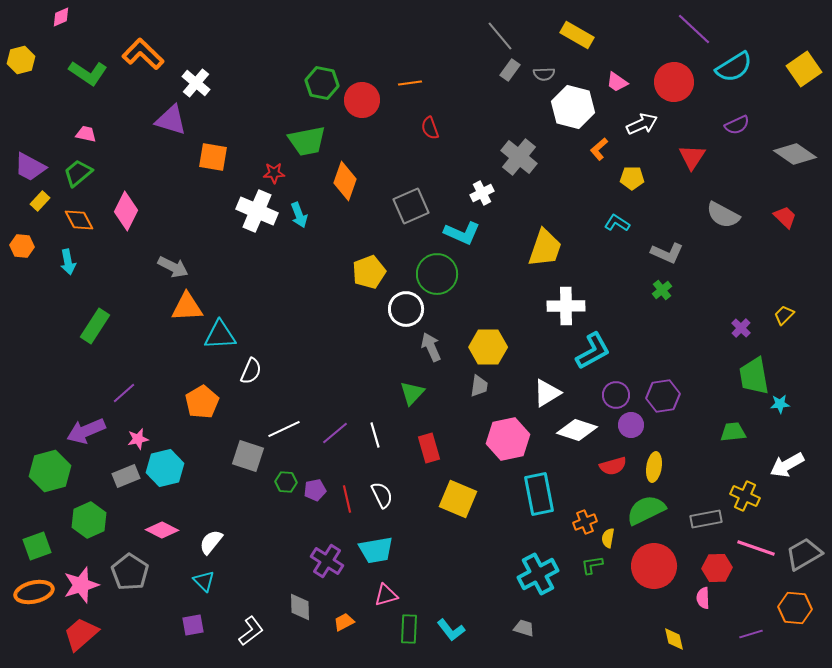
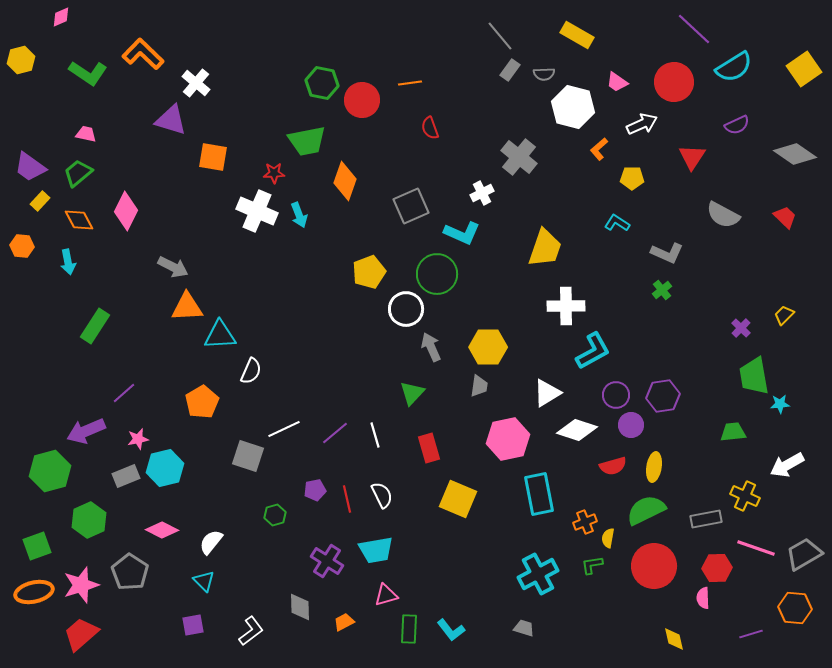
purple trapezoid at (30, 167): rotated 8 degrees clockwise
green hexagon at (286, 482): moved 11 px left, 33 px down; rotated 20 degrees counterclockwise
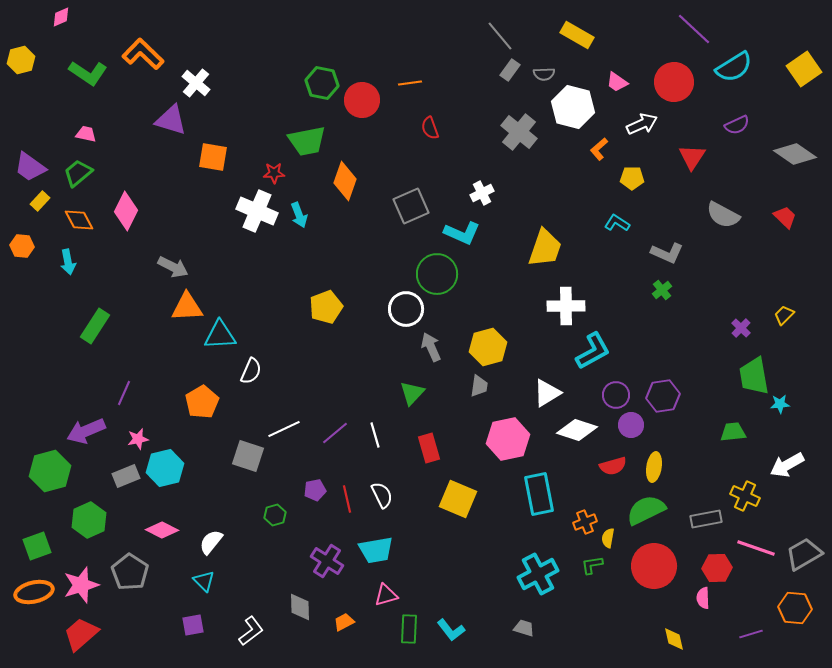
gray cross at (519, 157): moved 25 px up
yellow pentagon at (369, 272): moved 43 px left, 35 px down
yellow hexagon at (488, 347): rotated 15 degrees counterclockwise
purple line at (124, 393): rotated 25 degrees counterclockwise
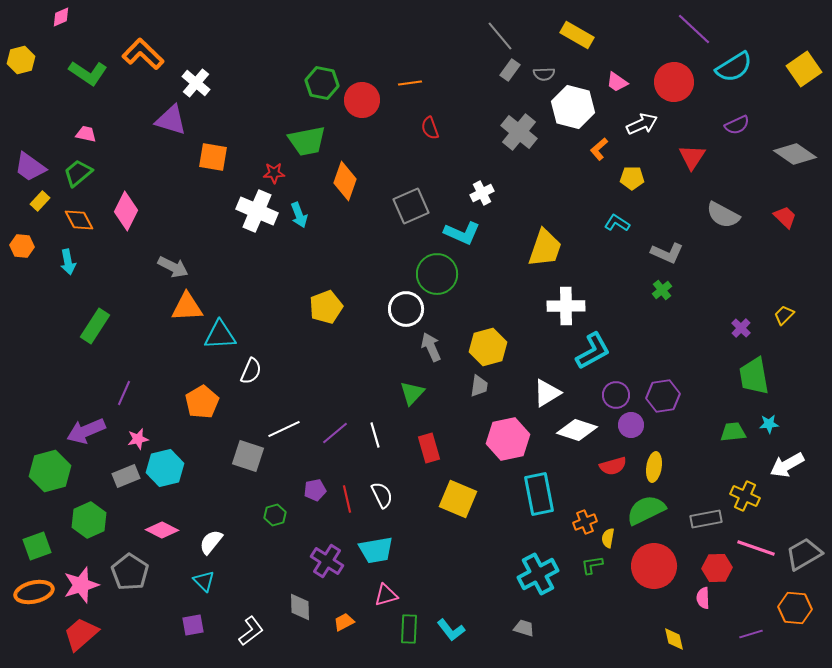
cyan star at (780, 404): moved 11 px left, 20 px down
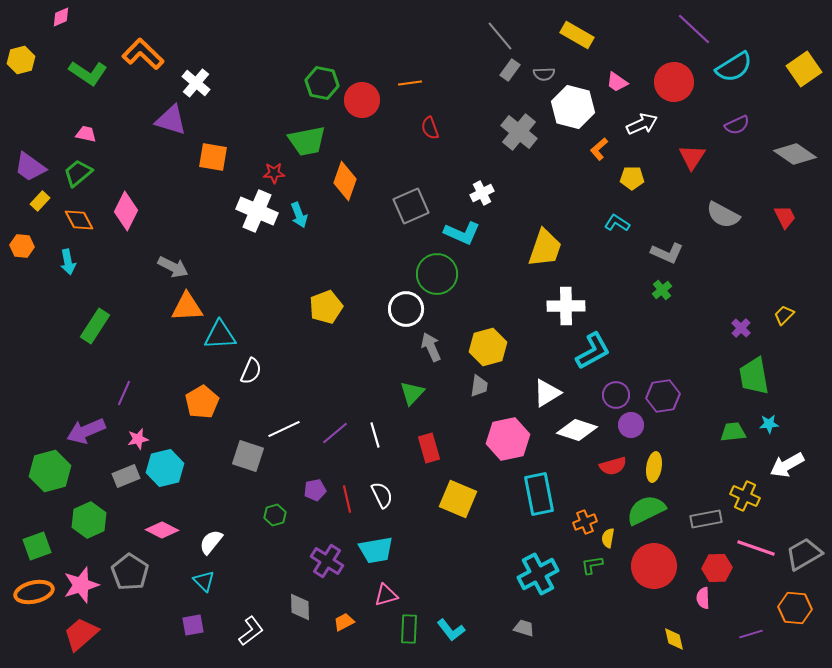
red trapezoid at (785, 217): rotated 20 degrees clockwise
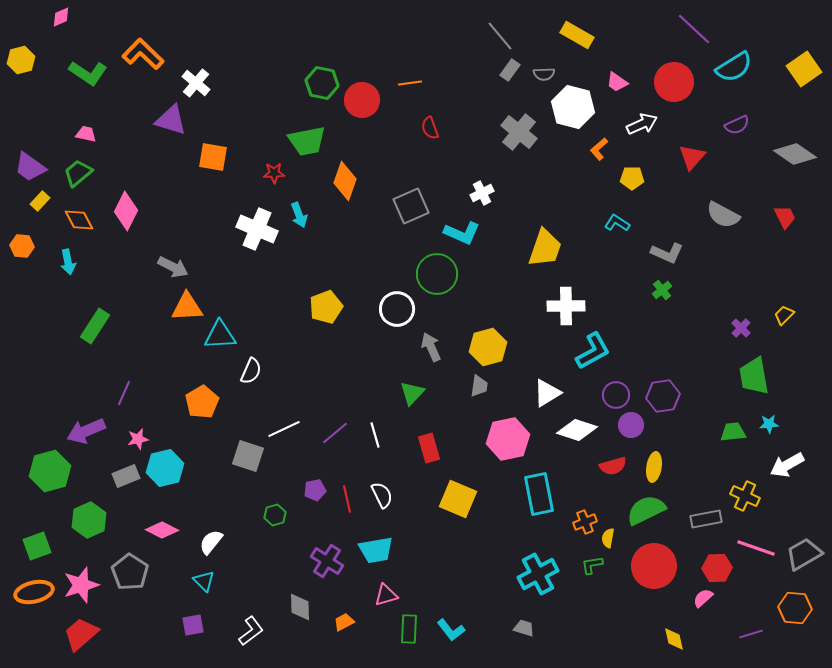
red triangle at (692, 157): rotated 8 degrees clockwise
white cross at (257, 211): moved 18 px down
white circle at (406, 309): moved 9 px left
pink semicircle at (703, 598): rotated 50 degrees clockwise
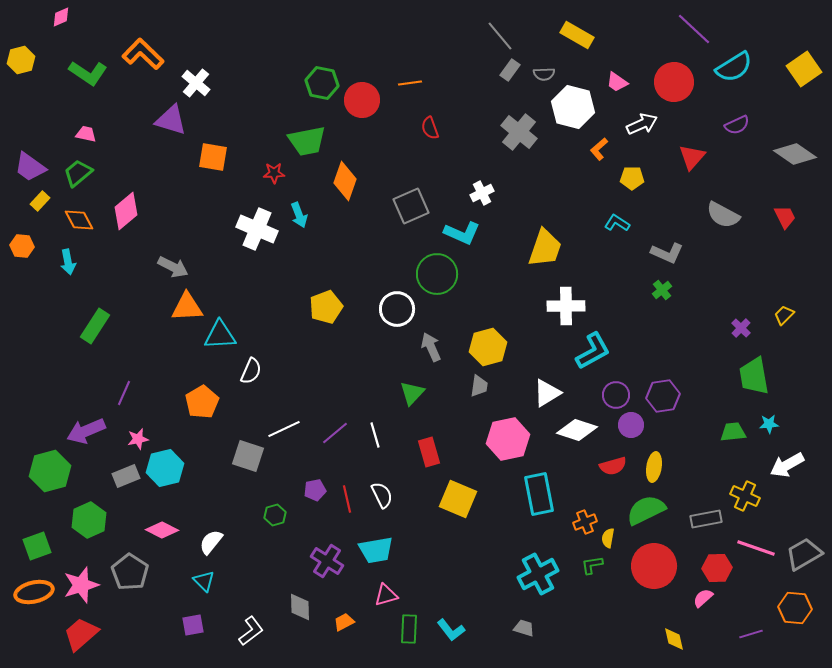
pink diamond at (126, 211): rotated 24 degrees clockwise
red rectangle at (429, 448): moved 4 px down
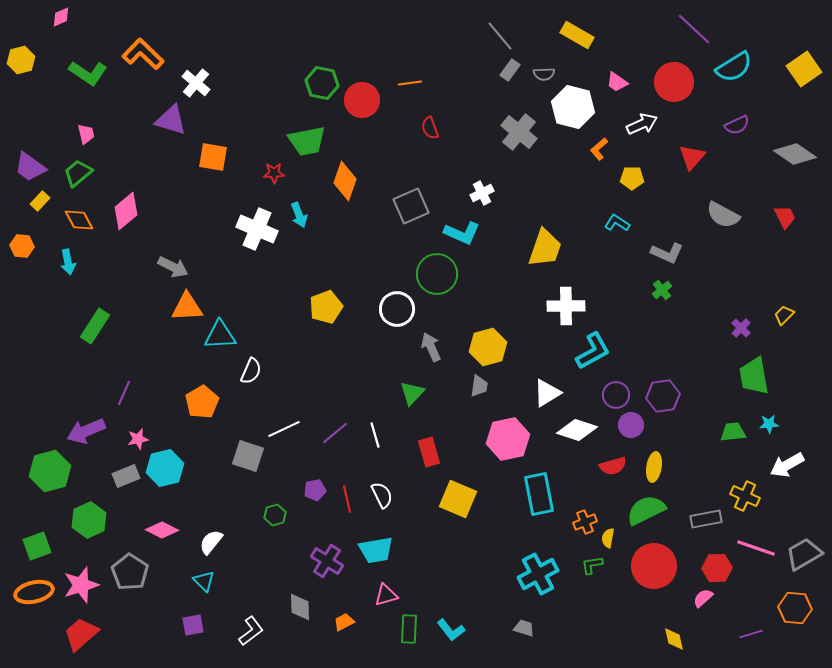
pink trapezoid at (86, 134): rotated 65 degrees clockwise
